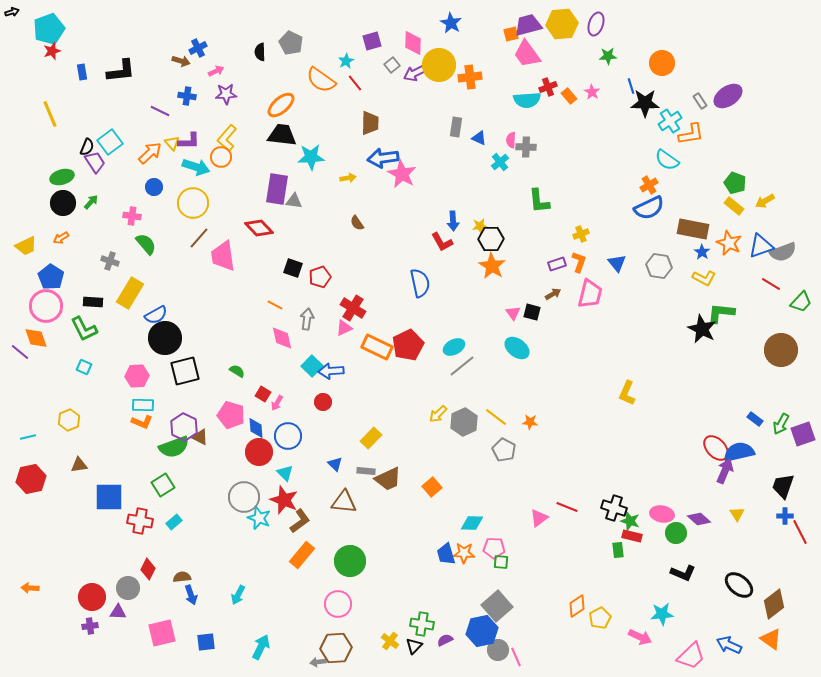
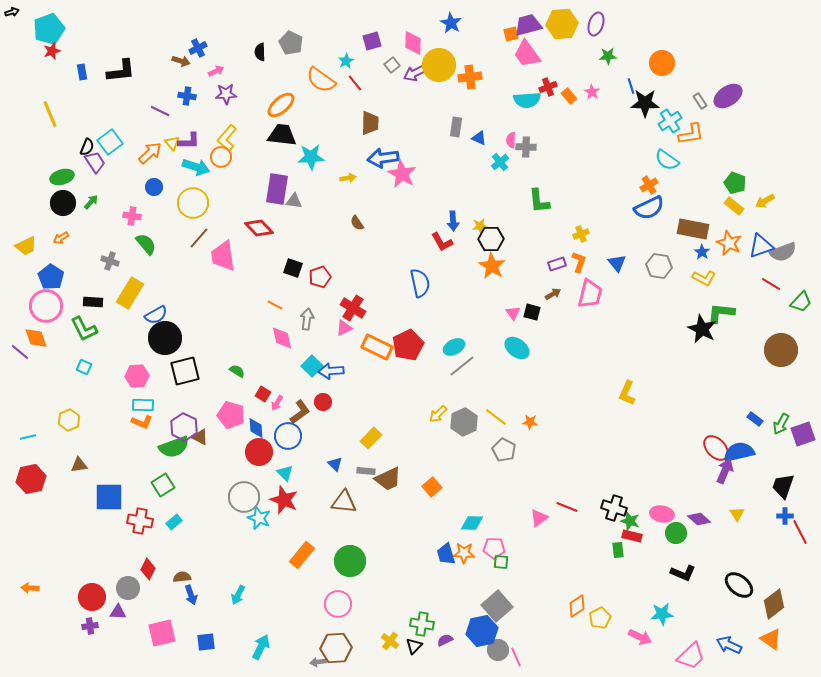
brown L-shape at (300, 521): moved 109 px up
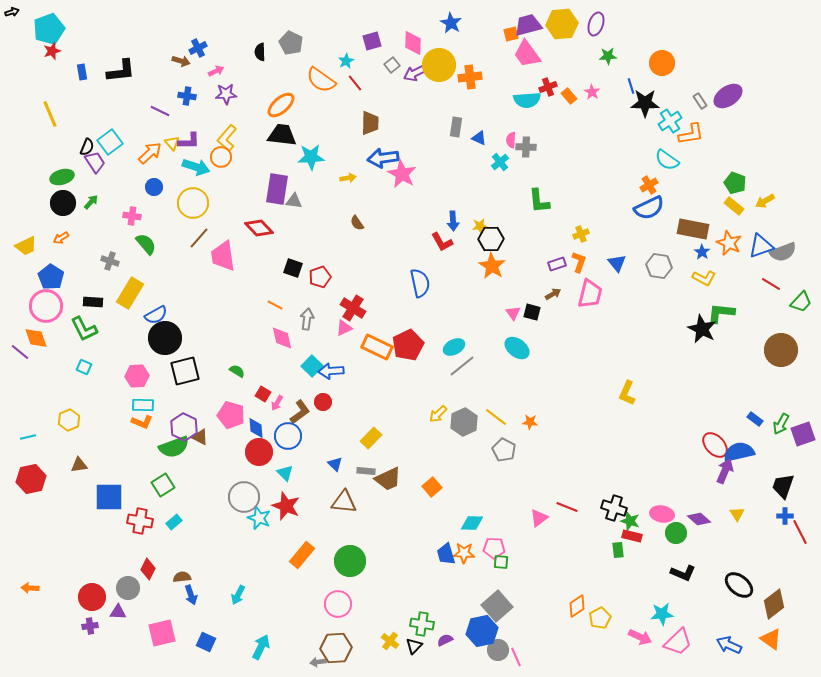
red ellipse at (716, 448): moved 1 px left, 3 px up
red star at (284, 500): moved 2 px right, 6 px down
blue square at (206, 642): rotated 30 degrees clockwise
pink trapezoid at (691, 656): moved 13 px left, 14 px up
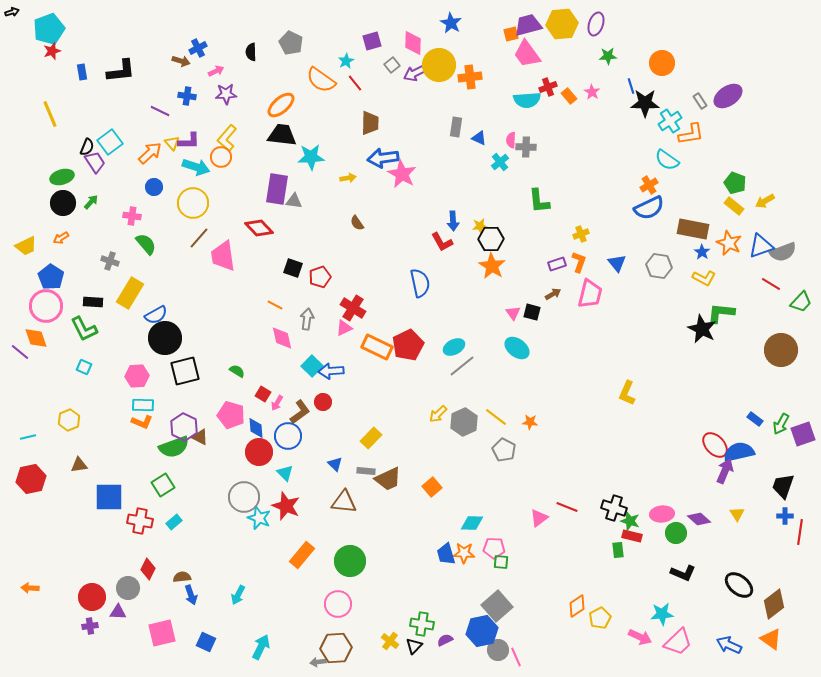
black semicircle at (260, 52): moved 9 px left
pink ellipse at (662, 514): rotated 15 degrees counterclockwise
red line at (800, 532): rotated 35 degrees clockwise
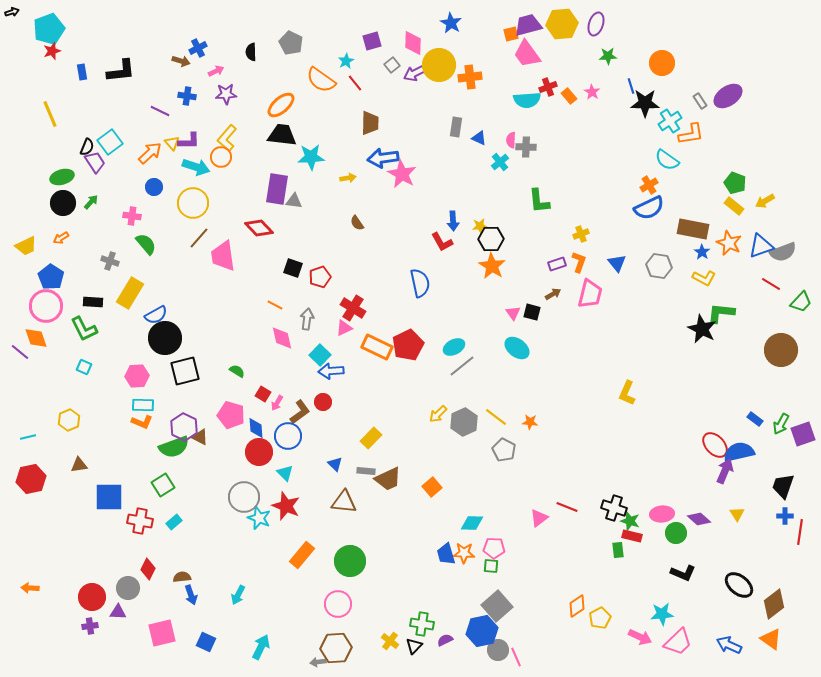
cyan square at (312, 366): moved 8 px right, 11 px up
green square at (501, 562): moved 10 px left, 4 px down
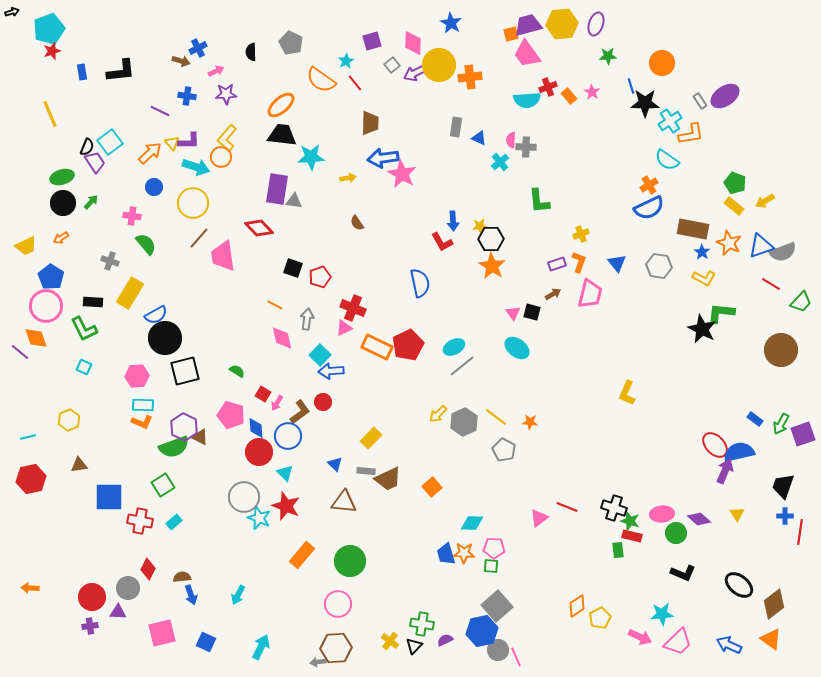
purple ellipse at (728, 96): moved 3 px left
red cross at (353, 308): rotated 10 degrees counterclockwise
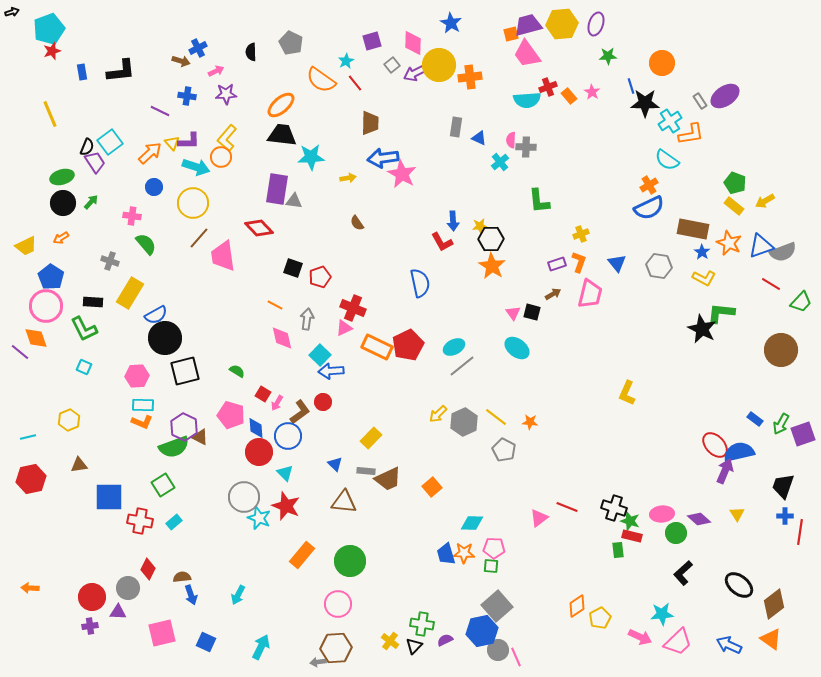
black L-shape at (683, 573): rotated 115 degrees clockwise
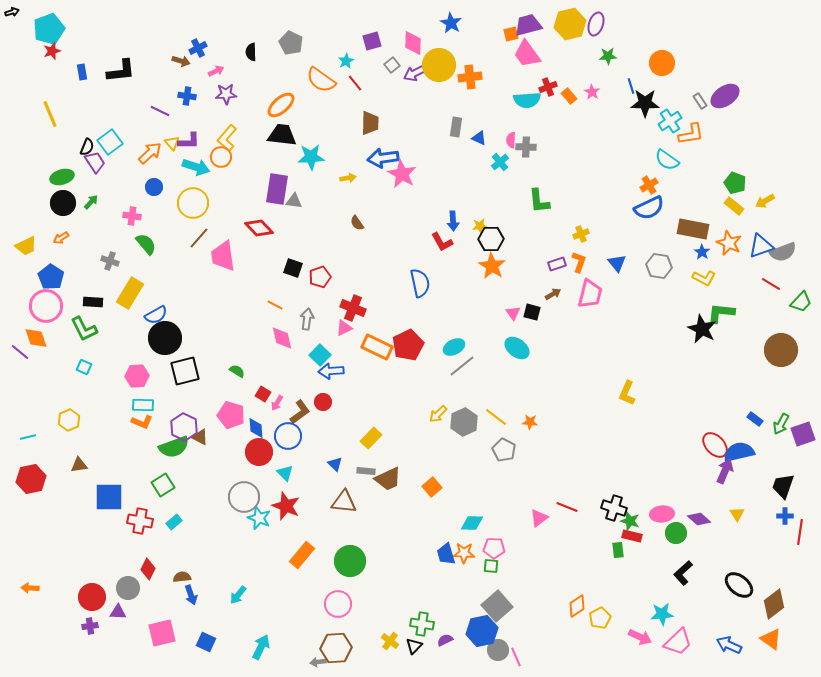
yellow hexagon at (562, 24): moved 8 px right; rotated 8 degrees counterclockwise
cyan arrow at (238, 595): rotated 12 degrees clockwise
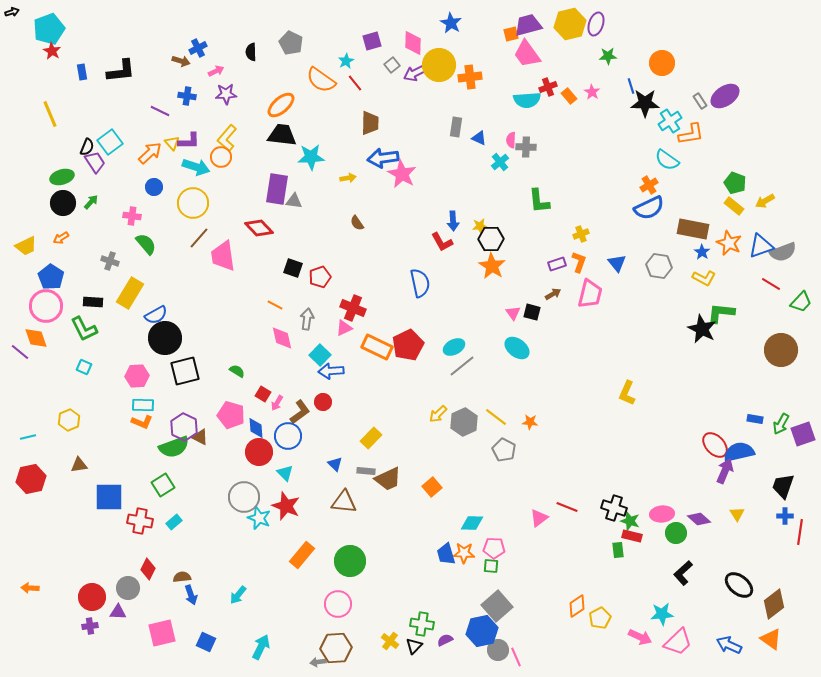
red star at (52, 51): rotated 24 degrees counterclockwise
blue rectangle at (755, 419): rotated 28 degrees counterclockwise
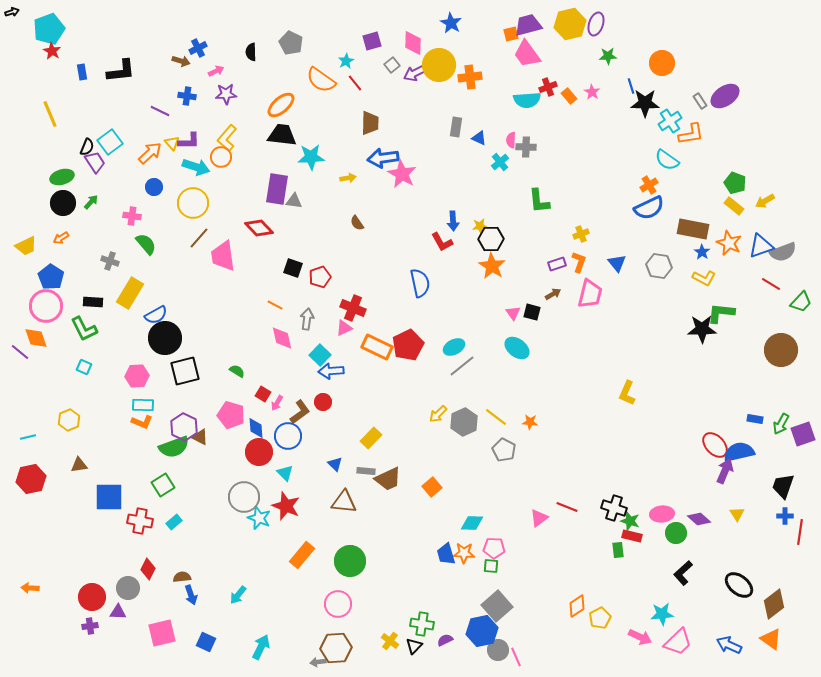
black star at (702, 329): rotated 28 degrees counterclockwise
